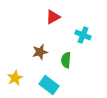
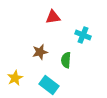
red triangle: rotated 21 degrees clockwise
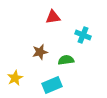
green semicircle: rotated 77 degrees clockwise
cyan rectangle: moved 3 px right; rotated 60 degrees counterclockwise
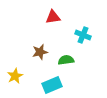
yellow star: moved 2 px up
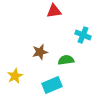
red triangle: moved 1 px right, 6 px up
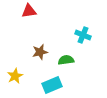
red triangle: moved 25 px left
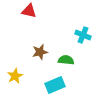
red triangle: rotated 21 degrees clockwise
green semicircle: rotated 14 degrees clockwise
cyan rectangle: moved 3 px right
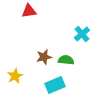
red triangle: rotated 21 degrees counterclockwise
cyan cross: moved 1 px left, 1 px up; rotated 28 degrees clockwise
brown star: moved 4 px right, 5 px down
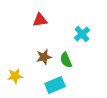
red triangle: moved 11 px right, 9 px down
green semicircle: rotated 119 degrees counterclockwise
yellow star: rotated 21 degrees clockwise
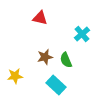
red triangle: moved 2 px up; rotated 21 degrees clockwise
brown star: moved 1 px right
cyan rectangle: moved 1 px right; rotated 66 degrees clockwise
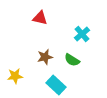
green semicircle: moved 6 px right; rotated 35 degrees counterclockwise
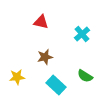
red triangle: moved 1 px right, 4 px down
green semicircle: moved 13 px right, 16 px down
yellow star: moved 2 px right, 1 px down
